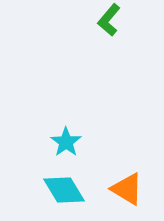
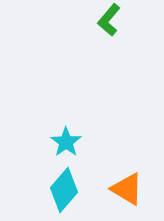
cyan diamond: rotated 72 degrees clockwise
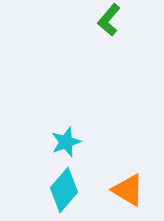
cyan star: rotated 16 degrees clockwise
orange triangle: moved 1 px right, 1 px down
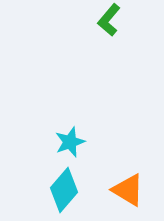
cyan star: moved 4 px right
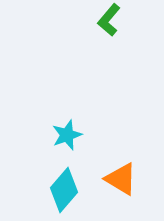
cyan star: moved 3 px left, 7 px up
orange triangle: moved 7 px left, 11 px up
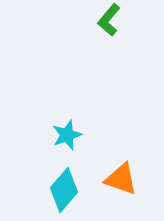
orange triangle: rotated 12 degrees counterclockwise
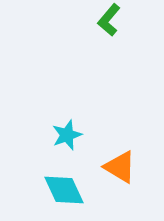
orange triangle: moved 1 px left, 12 px up; rotated 12 degrees clockwise
cyan diamond: rotated 66 degrees counterclockwise
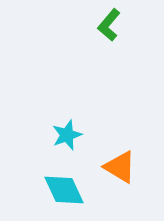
green L-shape: moved 5 px down
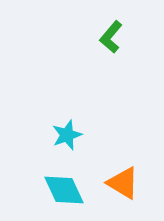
green L-shape: moved 2 px right, 12 px down
orange triangle: moved 3 px right, 16 px down
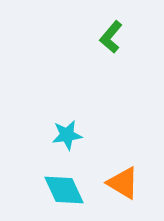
cyan star: rotated 12 degrees clockwise
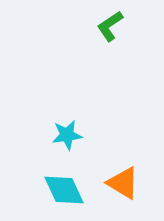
green L-shape: moved 1 px left, 11 px up; rotated 16 degrees clockwise
